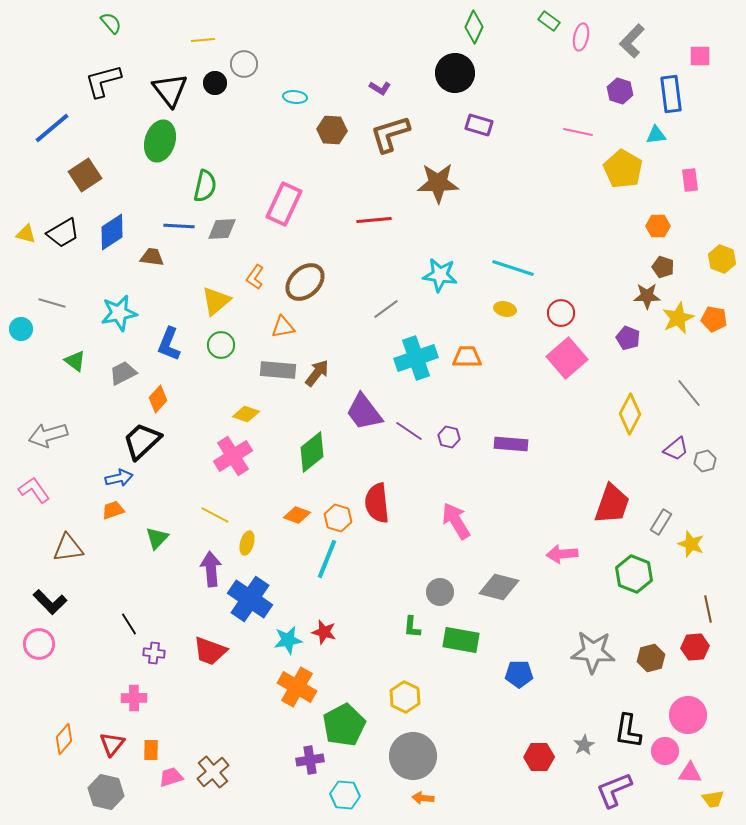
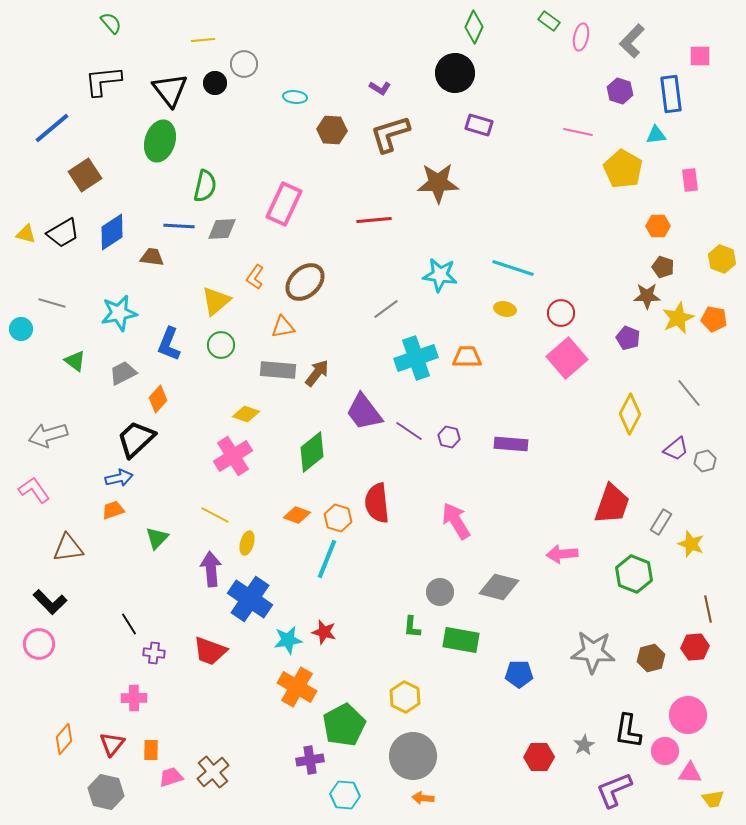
black L-shape at (103, 81): rotated 9 degrees clockwise
black trapezoid at (142, 441): moved 6 px left, 2 px up
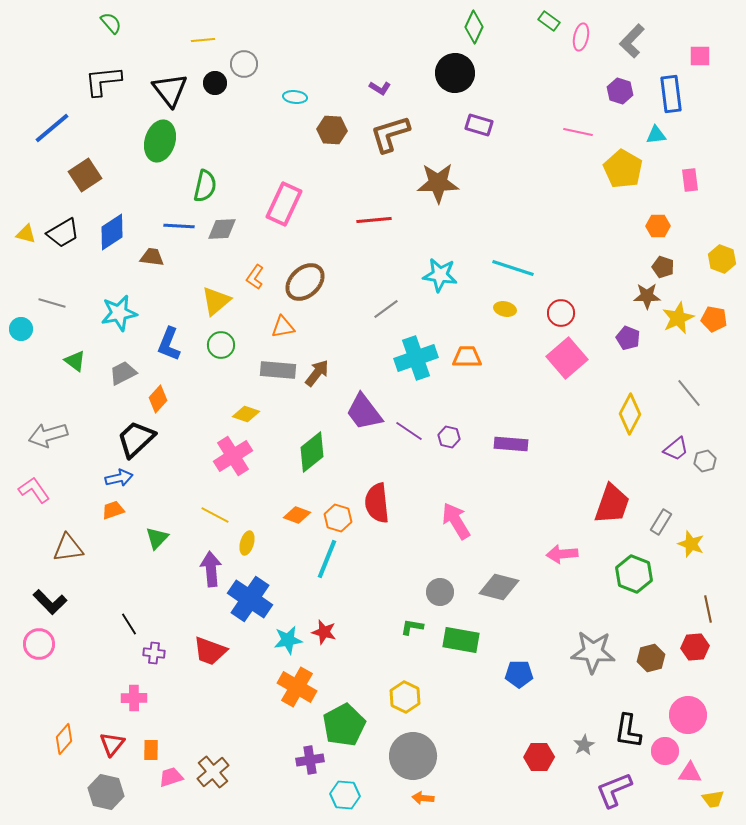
green L-shape at (412, 627): rotated 95 degrees clockwise
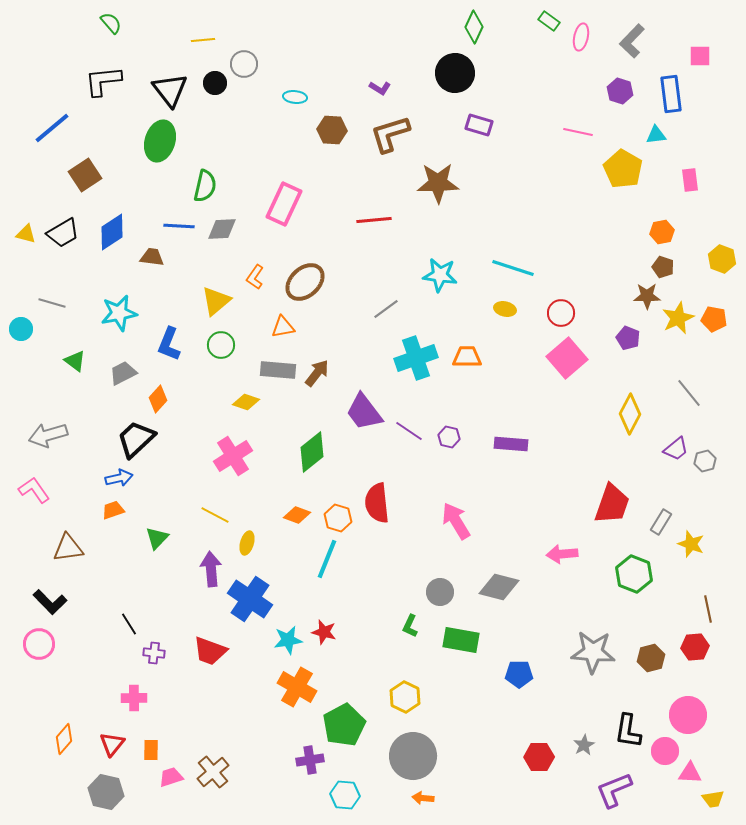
orange hexagon at (658, 226): moved 4 px right, 6 px down; rotated 10 degrees counterclockwise
yellow diamond at (246, 414): moved 12 px up
green L-shape at (412, 627): moved 2 px left, 1 px up; rotated 75 degrees counterclockwise
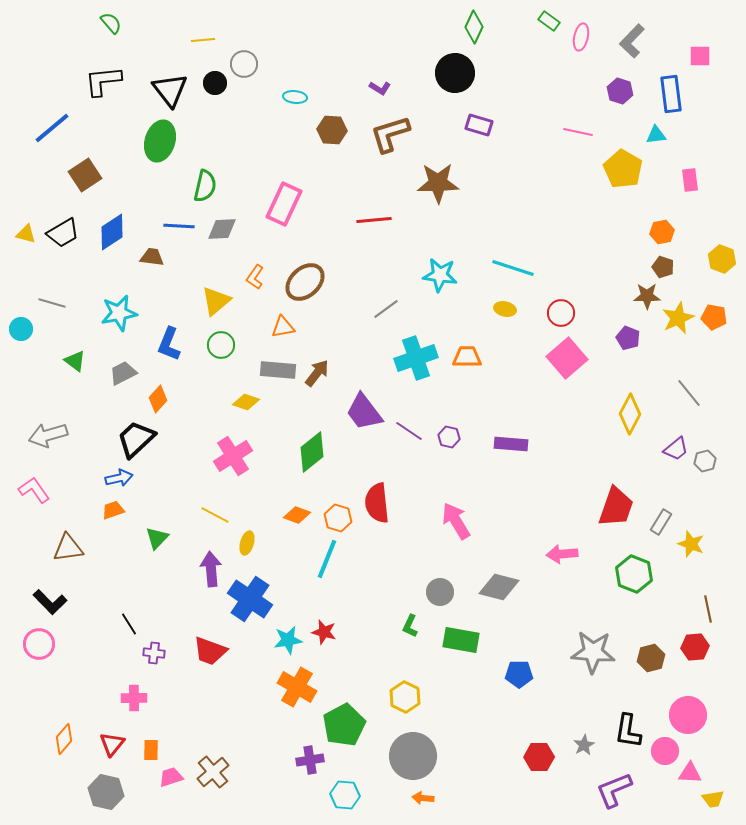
orange pentagon at (714, 319): moved 2 px up
red trapezoid at (612, 504): moved 4 px right, 3 px down
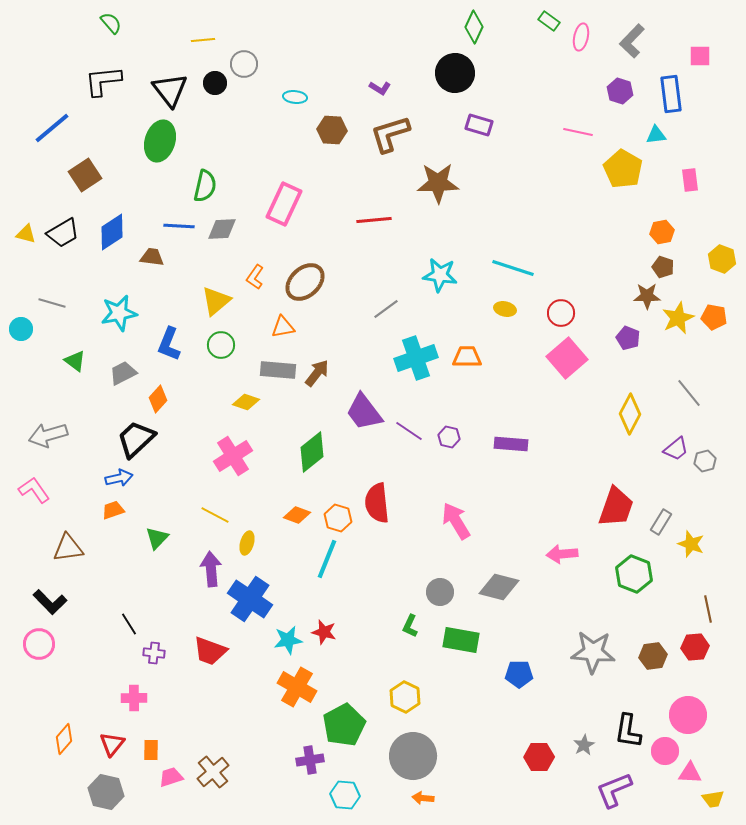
brown hexagon at (651, 658): moved 2 px right, 2 px up; rotated 8 degrees clockwise
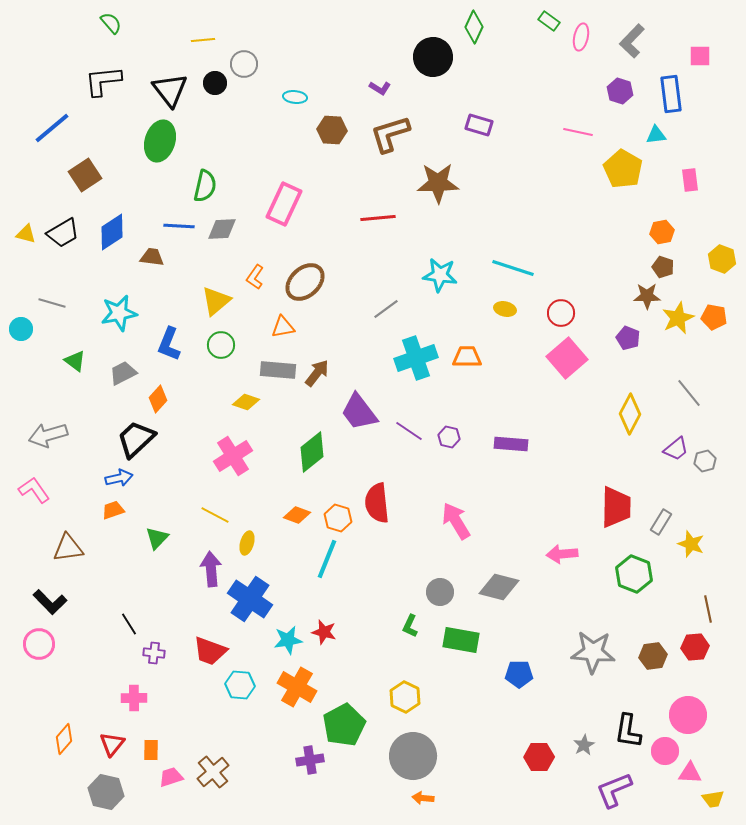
black circle at (455, 73): moved 22 px left, 16 px up
red line at (374, 220): moved 4 px right, 2 px up
purple trapezoid at (364, 412): moved 5 px left
red trapezoid at (616, 507): rotated 18 degrees counterclockwise
cyan hexagon at (345, 795): moved 105 px left, 110 px up
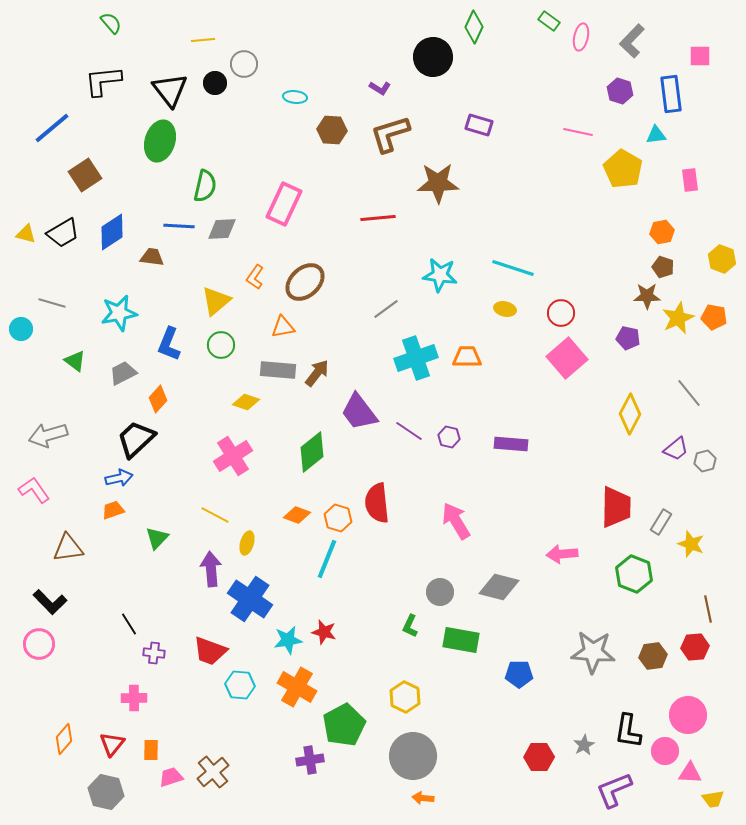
purple pentagon at (628, 338): rotated 10 degrees counterclockwise
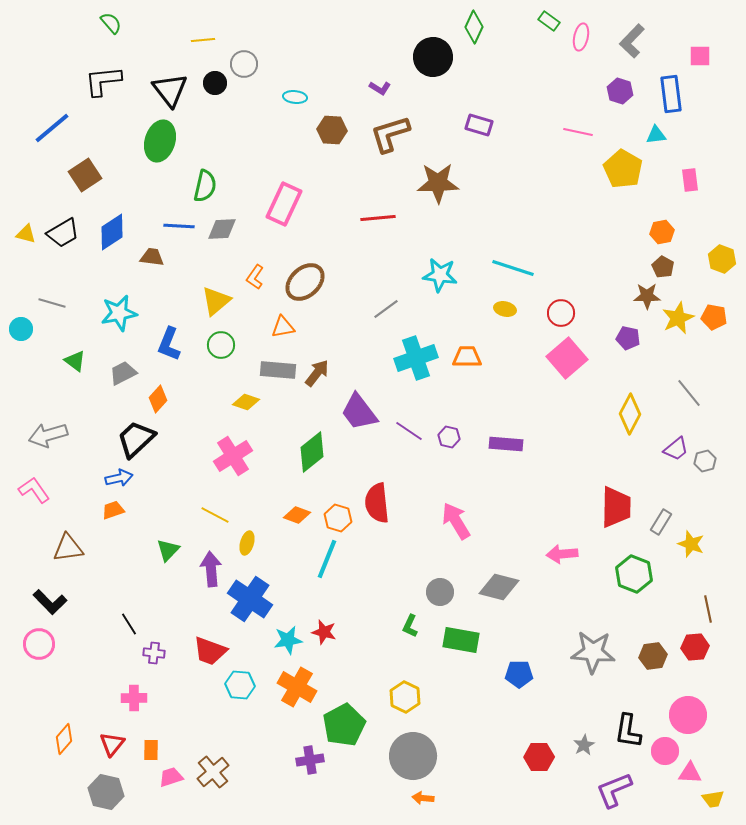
brown pentagon at (663, 267): rotated 10 degrees clockwise
purple rectangle at (511, 444): moved 5 px left
green triangle at (157, 538): moved 11 px right, 12 px down
